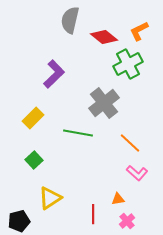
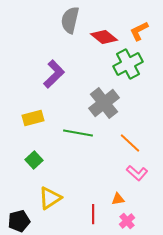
yellow rectangle: rotated 30 degrees clockwise
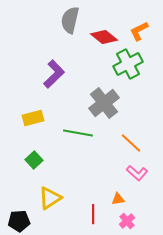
orange line: moved 1 px right
black pentagon: rotated 10 degrees clockwise
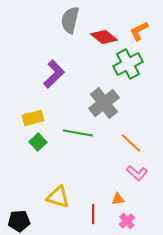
green square: moved 4 px right, 18 px up
yellow triangle: moved 8 px right, 1 px up; rotated 50 degrees clockwise
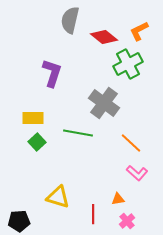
purple L-shape: moved 2 px left, 1 px up; rotated 28 degrees counterclockwise
gray cross: rotated 16 degrees counterclockwise
yellow rectangle: rotated 15 degrees clockwise
green square: moved 1 px left
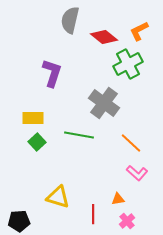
green line: moved 1 px right, 2 px down
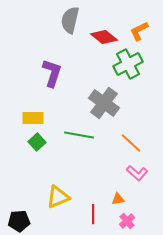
yellow triangle: rotated 40 degrees counterclockwise
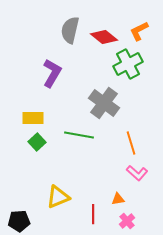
gray semicircle: moved 10 px down
purple L-shape: rotated 12 degrees clockwise
orange line: rotated 30 degrees clockwise
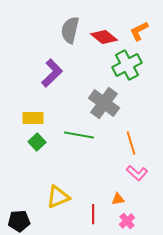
green cross: moved 1 px left, 1 px down
purple L-shape: rotated 16 degrees clockwise
